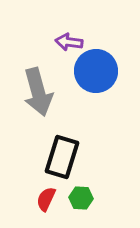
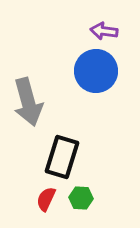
purple arrow: moved 35 px right, 11 px up
gray arrow: moved 10 px left, 10 px down
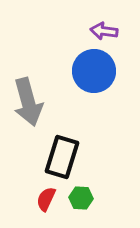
blue circle: moved 2 px left
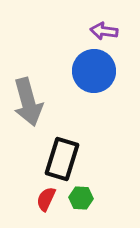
black rectangle: moved 2 px down
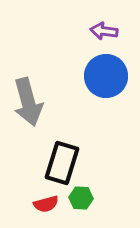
blue circle: moved 12 px right, 5 px down
black rectangle: moved 4 px down
red semicircle: moved 5 px down; rotated 130 degrees counterclockwise
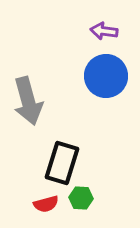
gray arrow: moved 1 px up
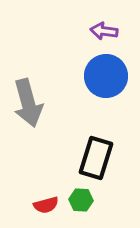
gray arrow: moved 2 px down
black rectangle: moved 34 px right, 5 px up
green hexagon: moved 2 px down
red semicircle: moved 1 px down
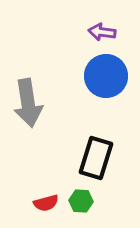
purple arrow: moved 2 px left, 1 px down
gray arrow: rotated 6 degrees clockwise
green hexagon: moved 1 px down
red semicircle: moved 2 px up
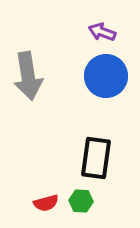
purple arrow: rotated 12 degrees clockwise
gray arrow: moved 27 px up
black rectangle: rotated 9 degrees counterclockwise
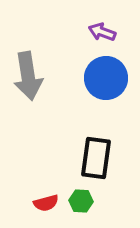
blue circle: moved 2 px down
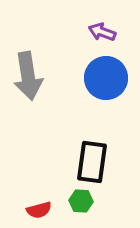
black rectangle: moved 4 px left, 4 px down
red semicircle: moved 7 px left, 7 px down
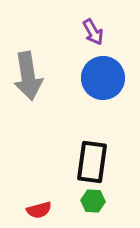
purple arrow: moved 9 px left; rotated 140 degrees counterclockwise
blue circle: moved 3 px left
green hexagon: moved 12 px right
